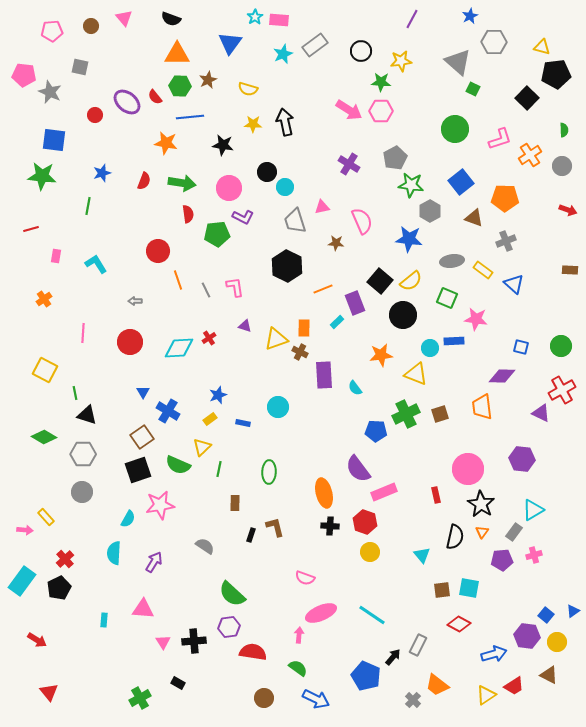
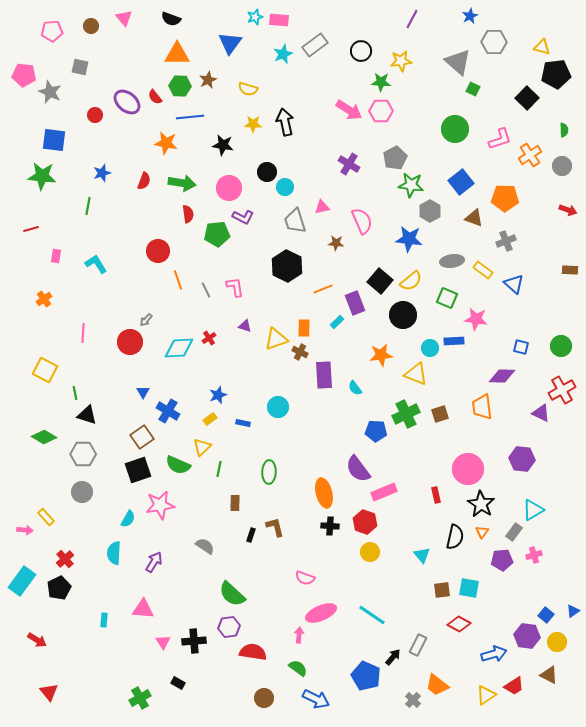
cyan star at (255, 17): rotated 14 degrees clockwise
gray arrow at (135, 301): moved 11 px right, 19 px down; rotated 48 degrees counterclockwise
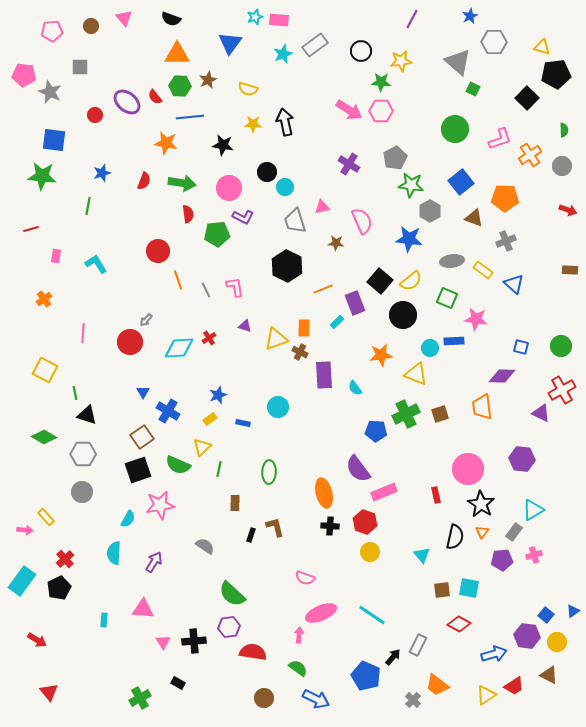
gray square at (80, 67): rotated 12 degrees counterclockwise
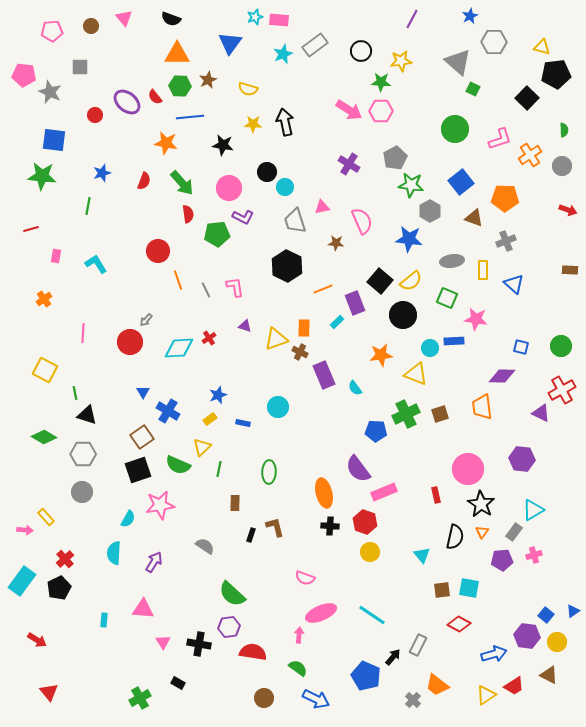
green arrow at (182, 183): rotated 40 degrees clockwise
yellow rectangle at (483, 270): rotated 54 degrees clockwise
purple rectangle at (324, 375): rotated 20 degrees counterclockwise
black cross at (194, 641): moved 5 px right, 3 px down; rotated 15 degrees clockwise
